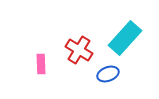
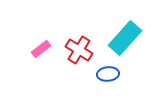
pink rectangle: moved 15 px up; rotated 54 degrees clockwise
blue ellipse: rotated 15 degrees clockwise
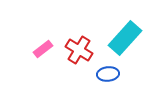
pink rectangle: moved 2 px right
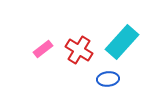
cyan rectangle: moved 3 px left, 4 px down
blue ellipse: moved 5 px down
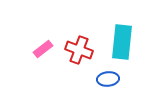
cyan rectangle: rotated 36 degrees counterclockwise
red cross: rotated 12 degrees counterclockwise
